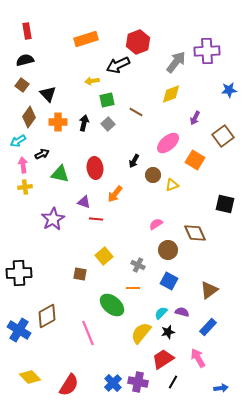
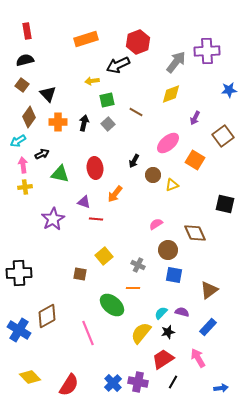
blue square at (169, 281): moved 5 px right, 6 px up; rotated 18 degrees counterclockwise
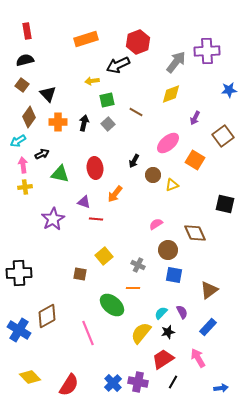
purple semicircle at (182, 312): rotated 48 degrees clockwise
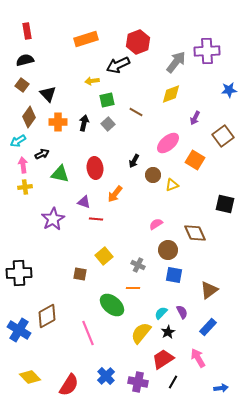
black star at (168, 332): rotated 16 degrees counterclockwise
blue cross at (113, 383): moved 7 px left, 7 px up
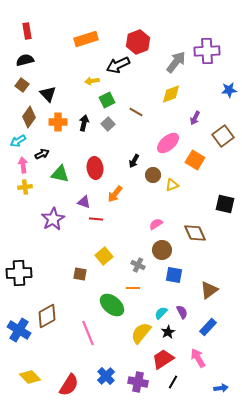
green square at (107, 100): rotated 14 degrees counterclockwise
brown circle at (168, 250): moved 6 px left
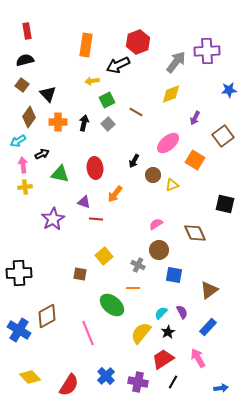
orange rectangle at (86, 39): moved 6 px down; rotated 65 degrees counterclockwise
brown circle at (162, 250): moved 3 px left
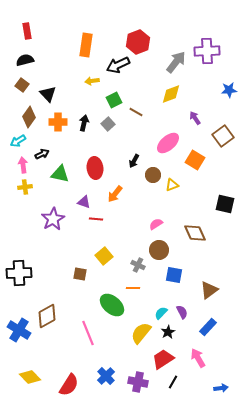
green square at (107, 100): moved 7 px right
purple arrow at (195, 118): rotated 120 degrees clockwise
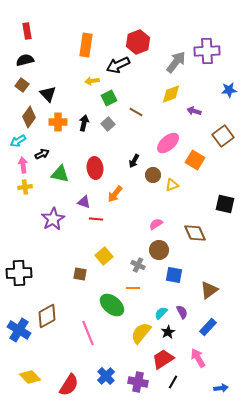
green square at (114, 100): moved 5 px left, 2 px up
purple arrow at (195, 118): moved 1 px left, 7 px up; rotated 40 degrees counterclockwise
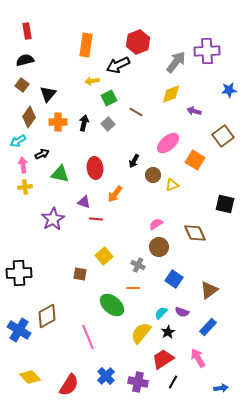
black triangle at (48, 94): rotated 24 degrees clockwise
brown circle at (159, 250): moved 3 px up
blue square at (174, 275): moved 4 px down; rotated 24 degrees clockwise
purple semicircle at (182, 312): rotated 136 degrees clockwise
pink line at (88, 333): moved 4 px down
